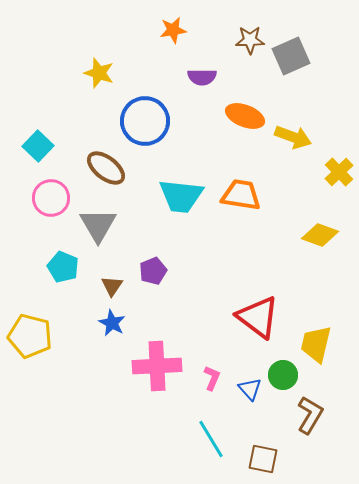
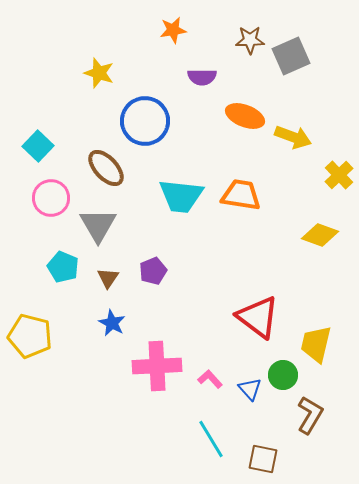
brown ellipse: rotated 9 degrees clockwise
yellow cross: moved 3 px down
brown triangle: moved 4 px left, 8 px up
pink L-shape: moved 2 px left, 1 px down; rotated 65 degrees counterclockwise
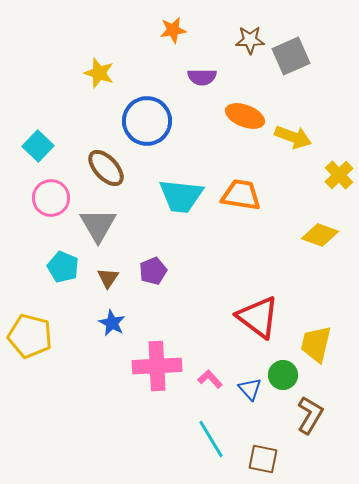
blue circle: moved 2 px right
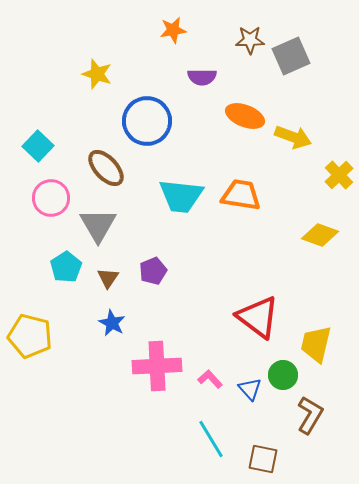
yellow star: moved 2 px left, 1 px down
cyan pentagon: moved 3 px right; rotated 16 degrees clockwise
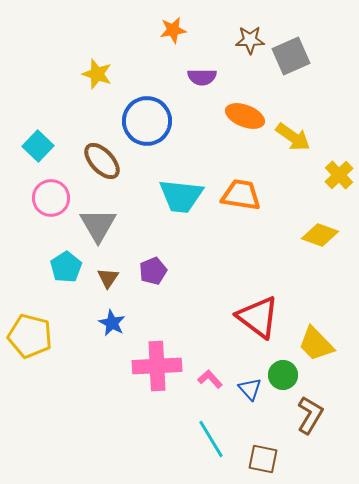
yellow arrow: rotated 15 degrees clockwise
brown ellipse: moved 4 px left, 7 px up
yellow trapezoid: rotated 57 degrees counterclockwise
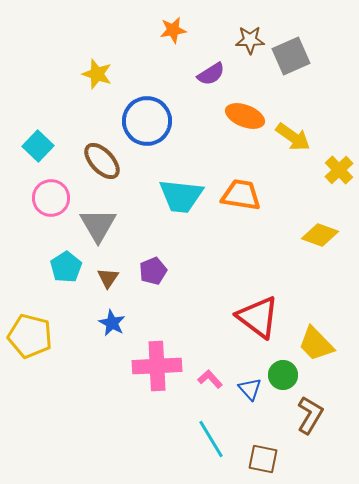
purple semicircle: moved 9 px right, 3 px up; rotated 32 degrees counterclockwise
yellow cross: moved 5 px up
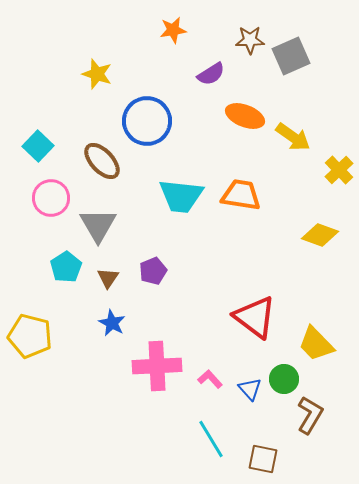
red triangle: moved 3 px left
green circle: moved 1 px right, 4 px down
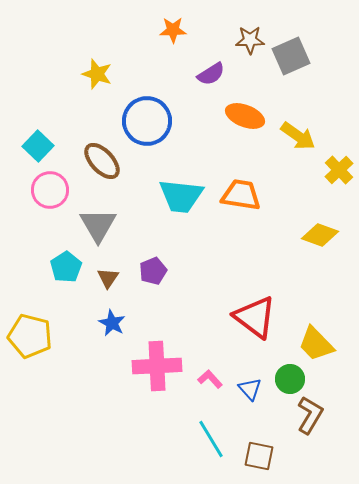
orange star: rotated 8 degrees clockwise
yellow arrow: moved 5 px right, 1 px up
pink circle: moved 1 px left, 8 px up
green circle: moved 6 px right
brown square: moved 4 px left, 3 px up
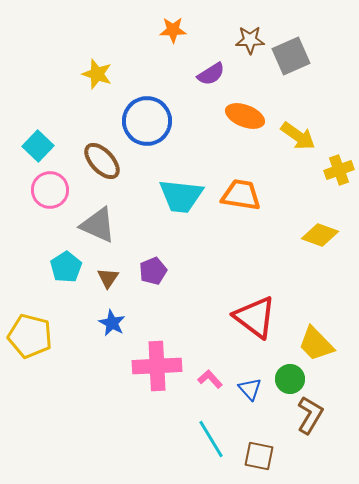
yellow cross: rotated 24 degrees clockwise
gray triangle: rotated 36 degrees counterclockwise
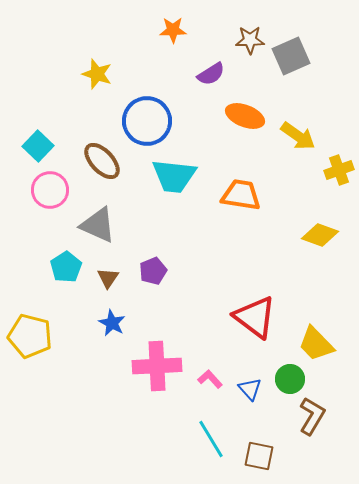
cyan trapezoid: moved 7 px left, 20 px up
brown L-shape: moved 2 px right, 1 px down
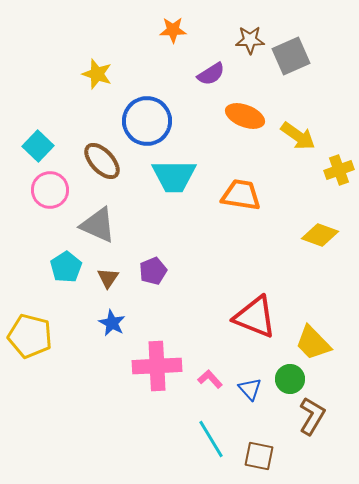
cyan trapezoid: rotated 6 degrees counterclockwise
red triangle: rotated 15 degrees counterclockwise
yellow trapezoid: moved 3 px left, 1 px up
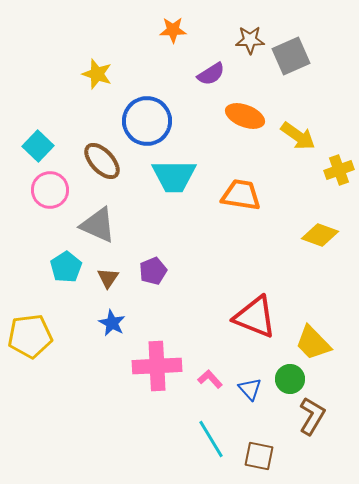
yellow pentagon: rotated 21 degrees counterclockwise
